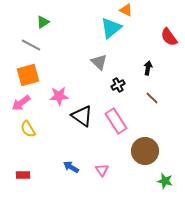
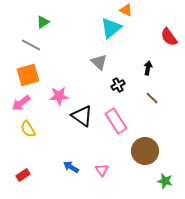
red rectangle: rotated 32 degrees counterclockwise
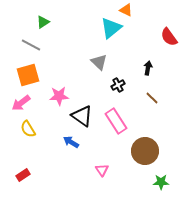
blue arrow: moved 25 px up
green star: moved 4 px left, 1 px down; rotated 14 degrees counterclockwise
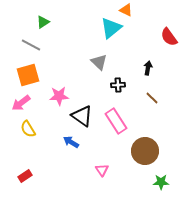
black cross: rotated 24 degrees clockwise
red rectangle: moved 2 px right, 1 px down
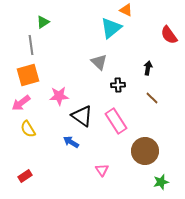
red semicircle: moved 2 px up
gray line: rotated 54 degrees clockwise
green star: rotated 14 degrees counterclockwise
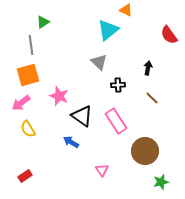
cyan triangle: moved 3 px left, 2 px down
pink star: rotated 24 degrees clockwise
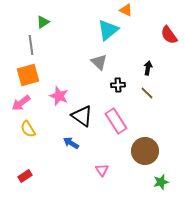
brown line: moved 5 px left, 5 px up
blue arrow: moved 1 px down
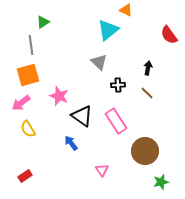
blue arrow: rotated 21 degrees clockwise
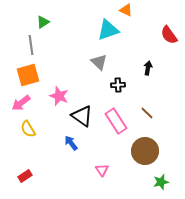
cyan triangle: rotated 20 degrees clockwise
brown line: moved 20 px down
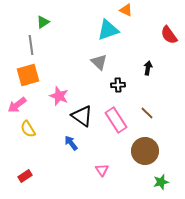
pink arrow: moved 4 px left, 2 px down
pink rectangle: moved 1 px up
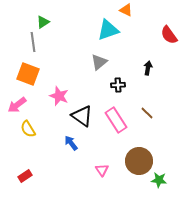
gray line: moved 2 px right, 3 px up
gray triangle: rotated 36 degrees clockwise
orange square: moved 1 px up; rotated 35 degrees clockwise
brown circle: moved 6 px left, 10 px down
green star: moved 2 px left, 2 px up; rotated 21 degrees clockwise
